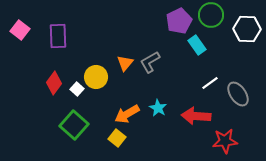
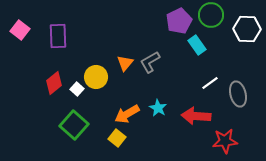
red diamond: rotated 15 degrees clockwise
gray ellipse: rotated 20 degrees clockwise
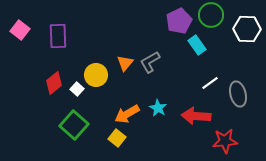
yellow circle: moved 2 px up
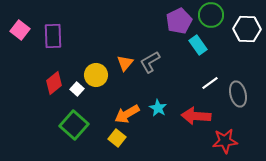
purple rectangle: moved 5 px left
cyan rectangle: moved 1 px right
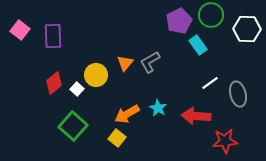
green square: moved 1 px left, 1 px down
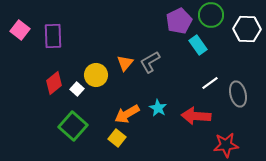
red star: moved 1 px right, 4 px down
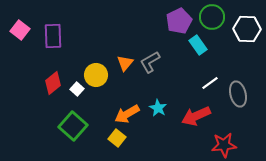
green circle: moved 1 px right, 2 px down
red diamond: moved 1 px left
red arrow: rotated 28 degrees counterclockwise
red star: moved 2 px left
